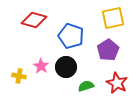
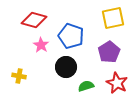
purple pentagon: moved 1 px right, 2 px down
pink star: moved 21 px up
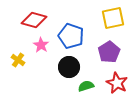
black circle: moved 3 px right
yellow cross: moved 1 px left, 16 px up; rotated 24 degrees clockwise
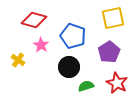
blue pentagon: moved 2 px right
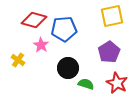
yellow square: moved 1 px left, 2 px up
blue pentagon: moved 9 px left, 7 px up; rotated 25 degrees counterclockwise
black circle: moved 1 px left, 1 px down
green semicircle: moved 2 px up; rotated 35 degrees clockwise
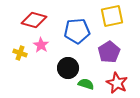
blue pentagon: moved 13 px right, 2 px down
yellow cross: moved 2 px right, 7 px up; rotated 16 degrees counterclockwise
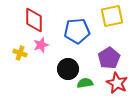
red diamond: rotated 75 degrees clockwise
pink star: rotated 21 degrees clockwise
purple pentagon: moved 6 px down
black circle: moved 1 px down
green semicircle: moved 1 px left, 1 px up; rotated 28 degrees counterclockwise
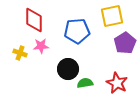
pink star: moved 1 px down; rotated 14 degrees clockwise
purple pentagon: moved 16 px right, 15 px up
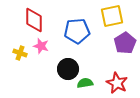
pink star: rotated 21 degrees clockwise
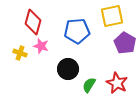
red diamond: moved 1 px left, 2 px down; rotated 15 degrees clockwise
purple pentagon: rotated 10 degrees counterclockwise
green semicircle: moved 4 px right, 2 px down; rotated 49 degrees counterclockwise
